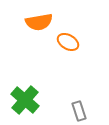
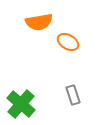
green cross: moved 4 px left, 4 px down
gray rectangle: moved 6 px left, 16 px up
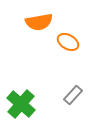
gray rectangle: rotated 60 degrees clockwise
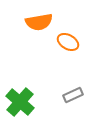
gray rectangle: rotated 24 degrees clockwise
green cross: moved 1 px left, 2 px up
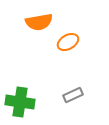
orange ellipse: rotated 60 degrees counterclockwise
green cross: rotated 32 degrees counterclockwise
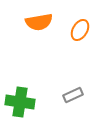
orange ellipse: moved 12 px right, 12 px up; rotated 30 degrees counterclockwise
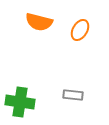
orange semicircle: rotated 24 degrees clockwise
gray rectangle: rotated 30 degrees clockwise
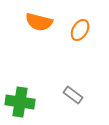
gray rectangle: rotated 30 degrees clockwise
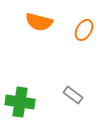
orange ellipse: moved 4 px right
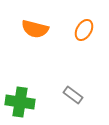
orange semicircle: moved 4 px left, 7 px down
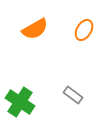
orange semicircle: rotated 44 degrees counterclockwise
green cross: rotated 24 degrees clockwise
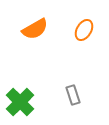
gray rectangle: rotated 36 degrees clockwise
green cross: rotated 12 degrees clockwise
